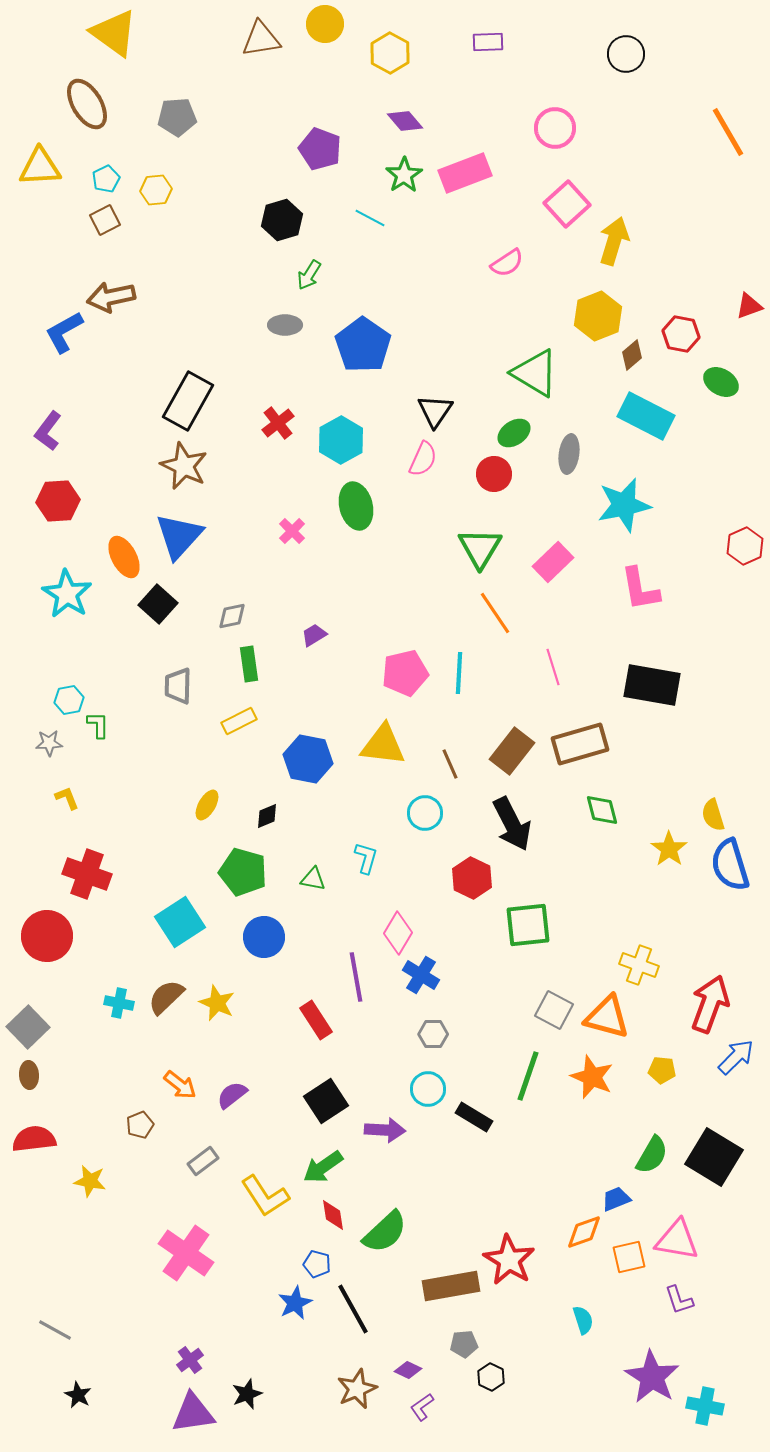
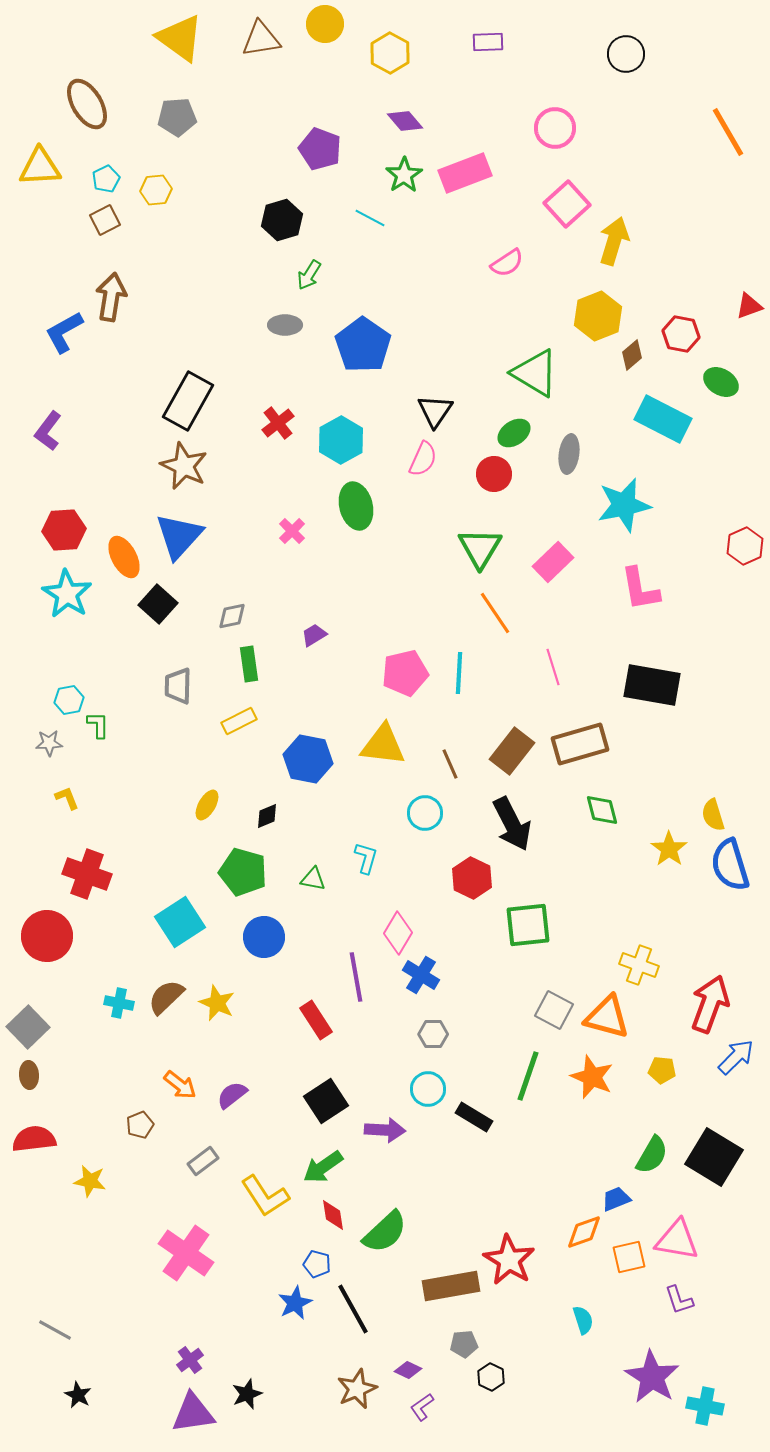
yellow triangle at (114, 33): moved 66 px right, 5 px down
brown arrow at (111, 297): rotated 111 degrees clockwise
cyan rectangle at (646, 416): moved 17 px right, 3 px down
red hexagon at (58, 501): moved 6 px right, 29 px down
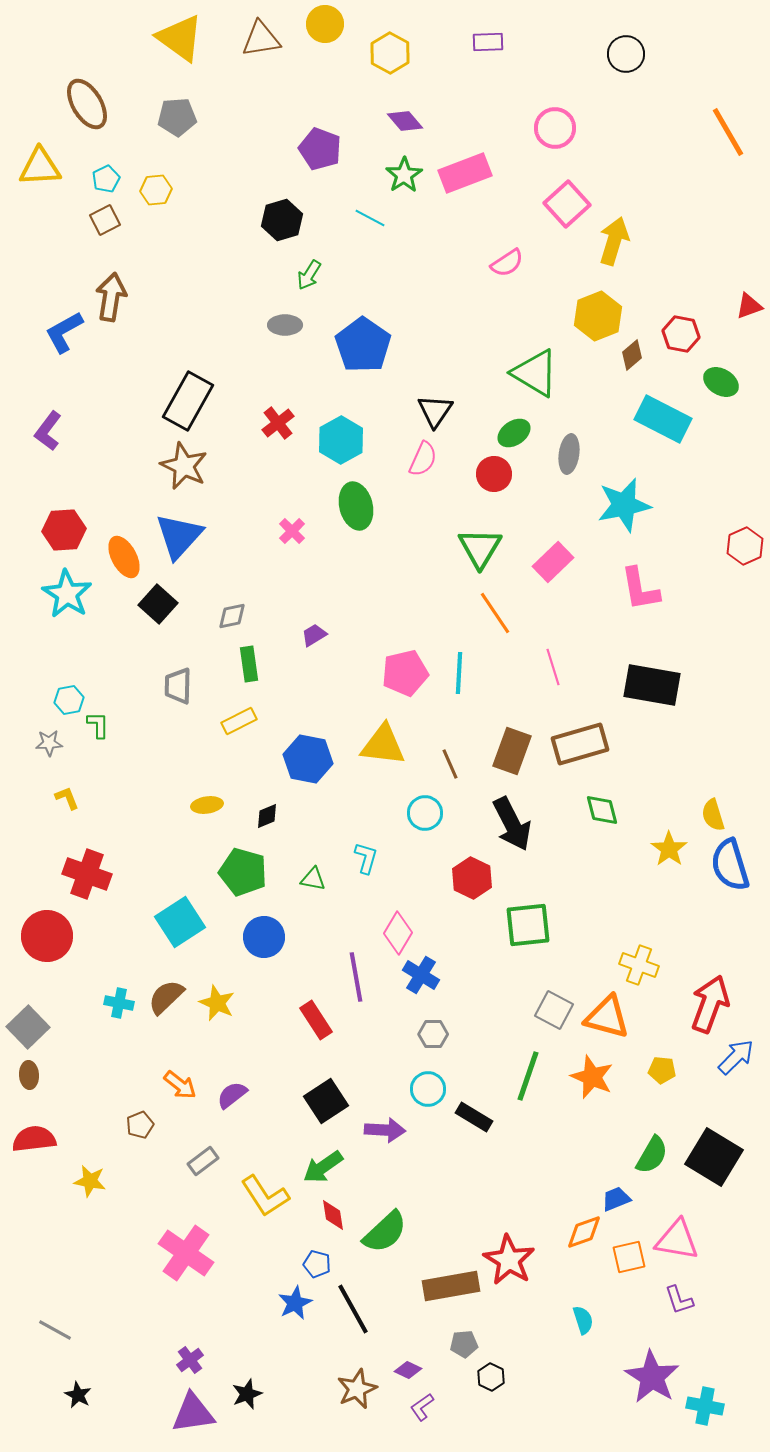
brown rectangle at (512, 751): rotated 18 degrees counterclockwise
yellow ellipse at (207, 805): rotated 52 degrees clockwise
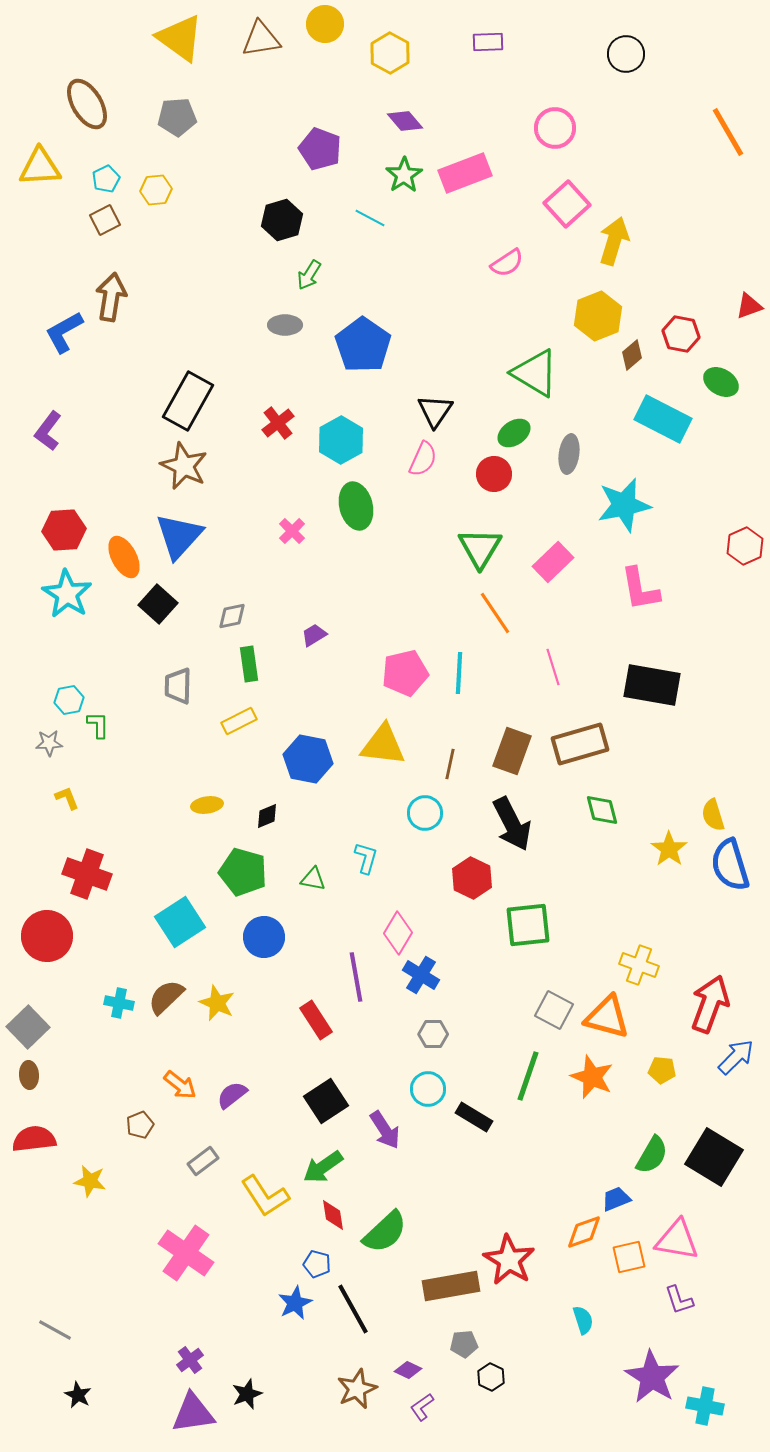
brown line at (450, 764): rotated 36 degrees clockwise
purple arrow at (385, 1130): rotated 54 degrees clockwise
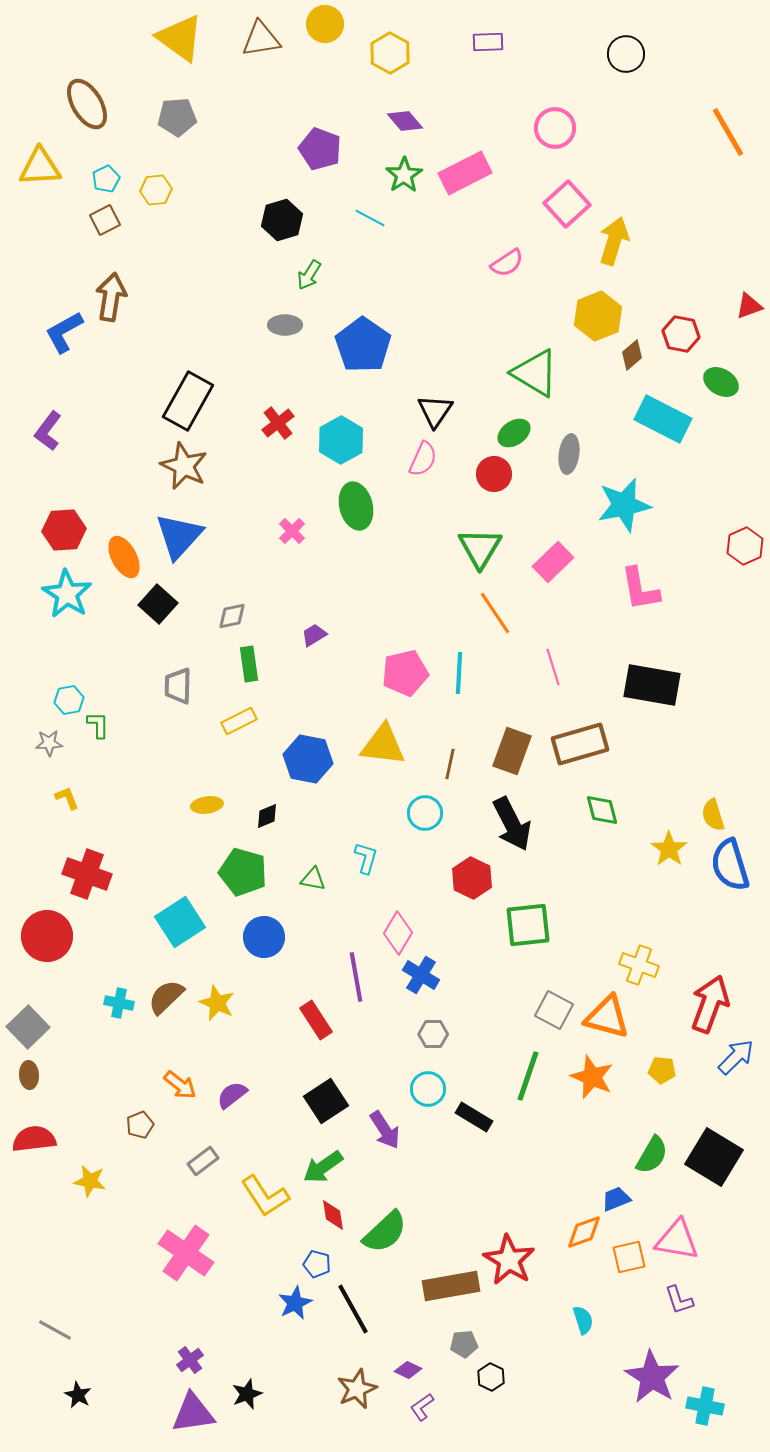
pink rectangle at (465, 173): rotated 6 degrees counterclockwise
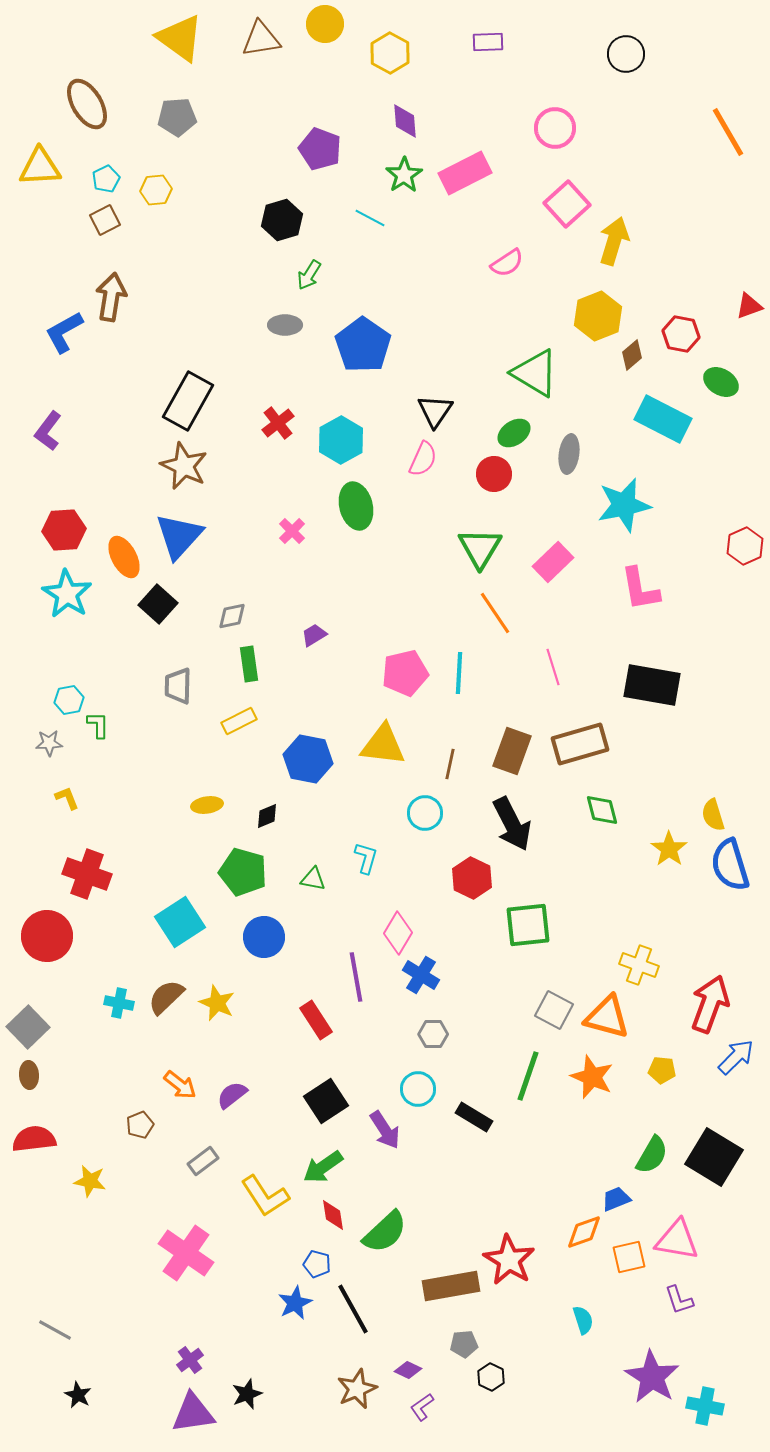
purple diamond at (405, 121): rotated 36 degrees clockwise
cyan circle at (428, 1089): moved 10 px left
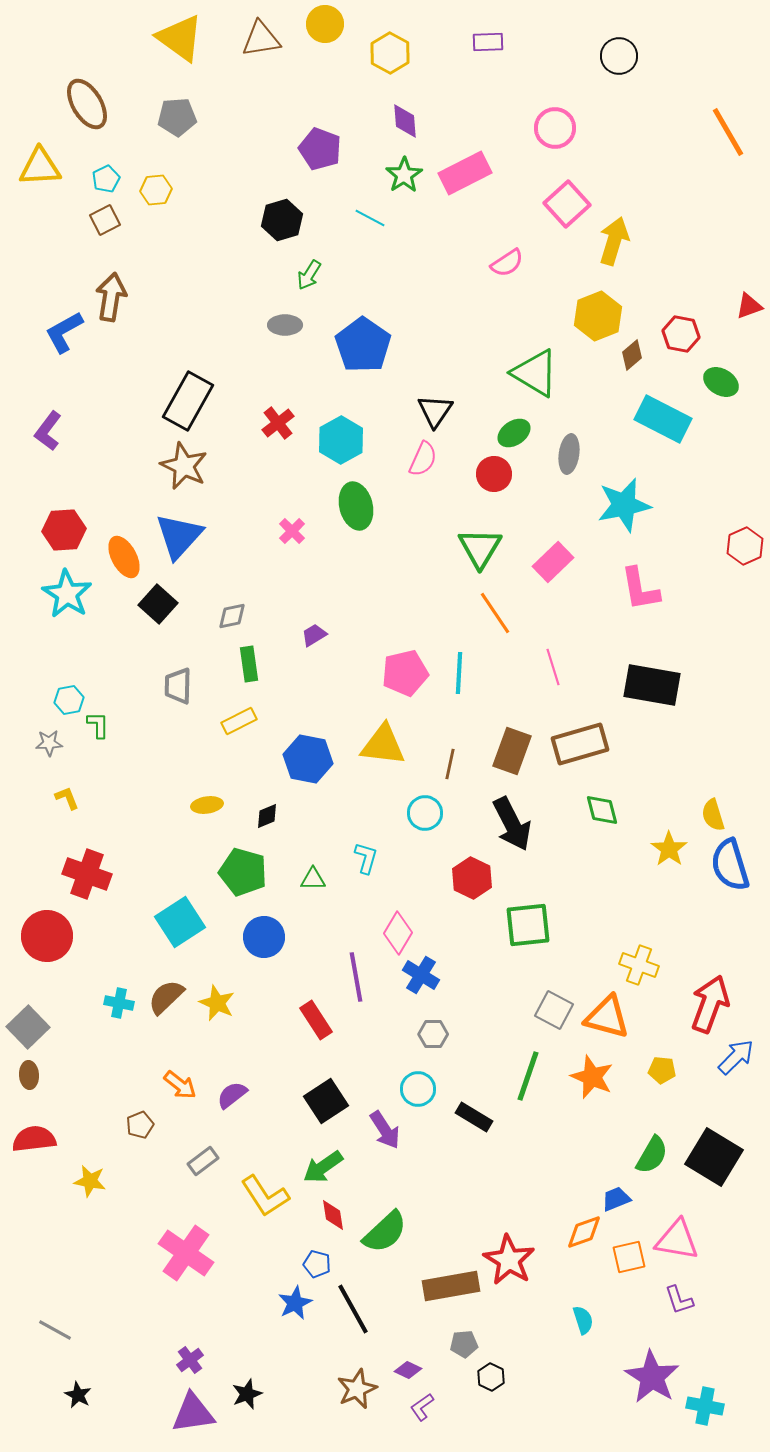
black circle at (626, 54): moved 7 px left, 2 px down
green triangle at (313, 879): rotated 12 degrees counterclockwise
